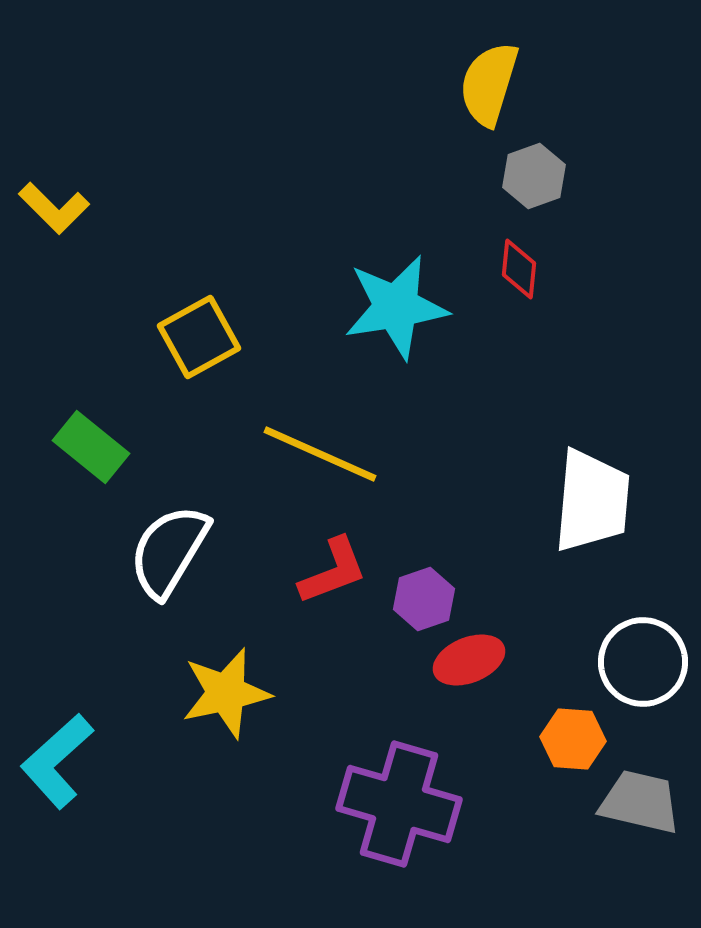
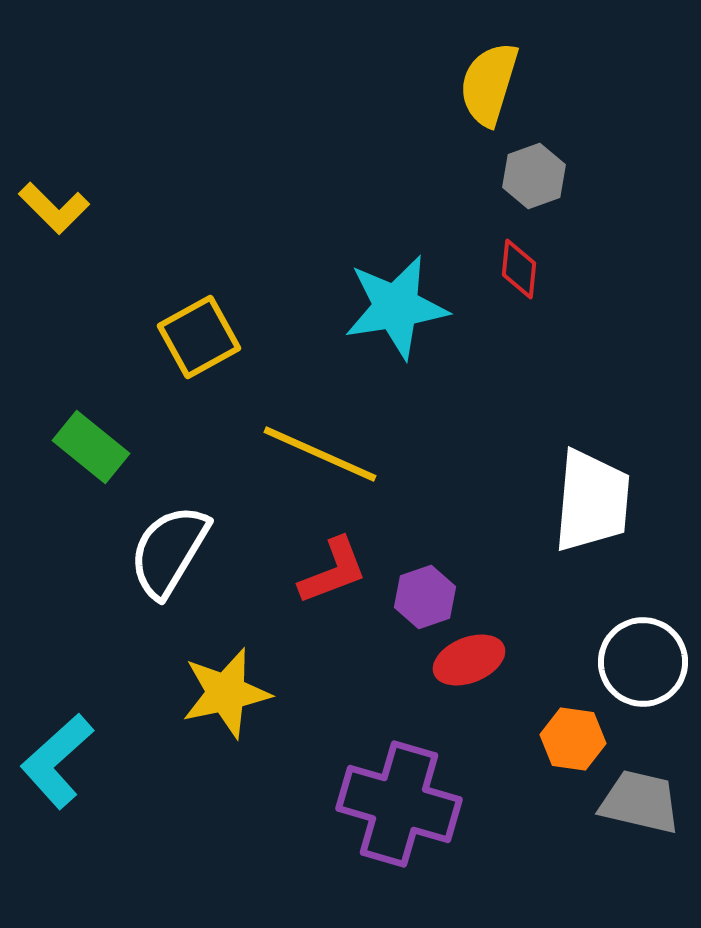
purple hexagon: moved 1 px right, 2 px up
orange hexagon: rotated 4 degrees clockwise
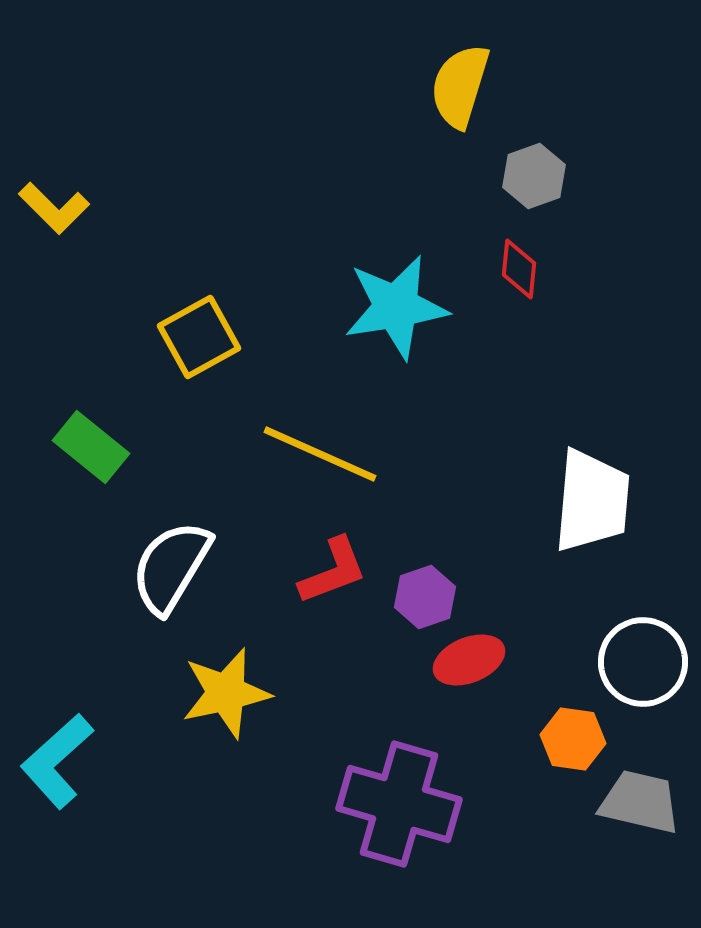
yellow semicircle: moved 29 px left, 2 px down
white semicircle: moved 2 px right, 16 px down
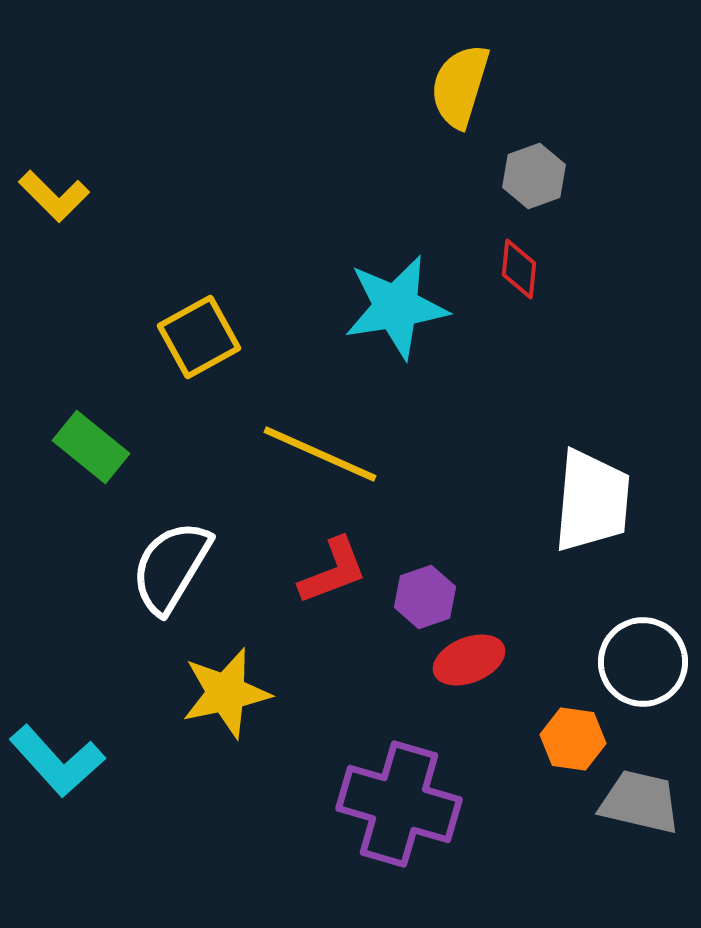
yellow L-shape: moved 12 px up
cyan L-shape: rotated 90 degrees counterclockwise
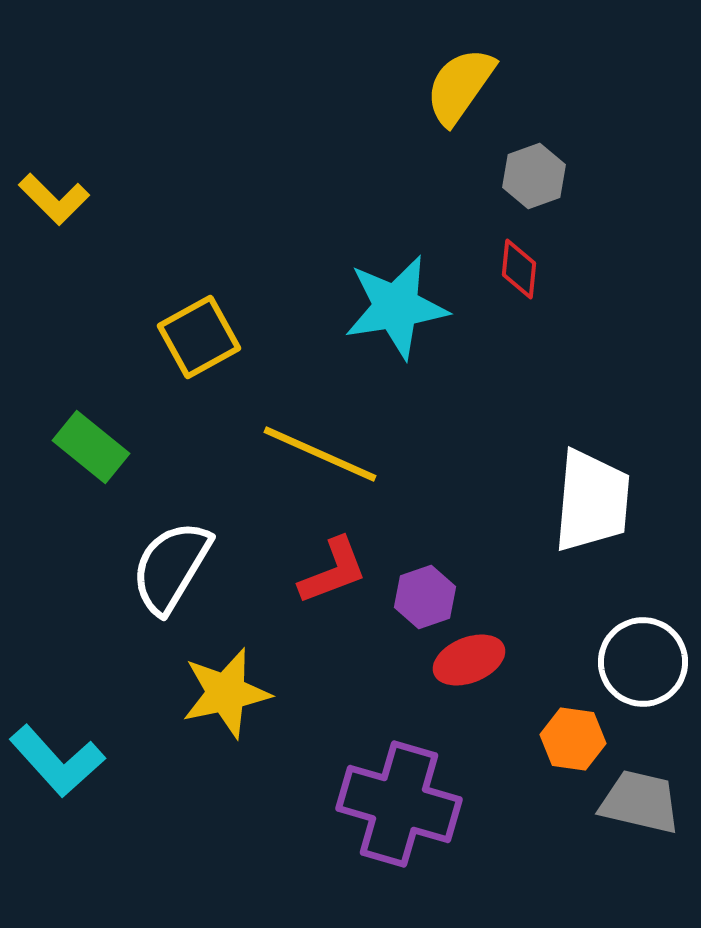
yellow semicircle: rotated 18 degrees clockwise
yellow L-shape: moved 3 px down
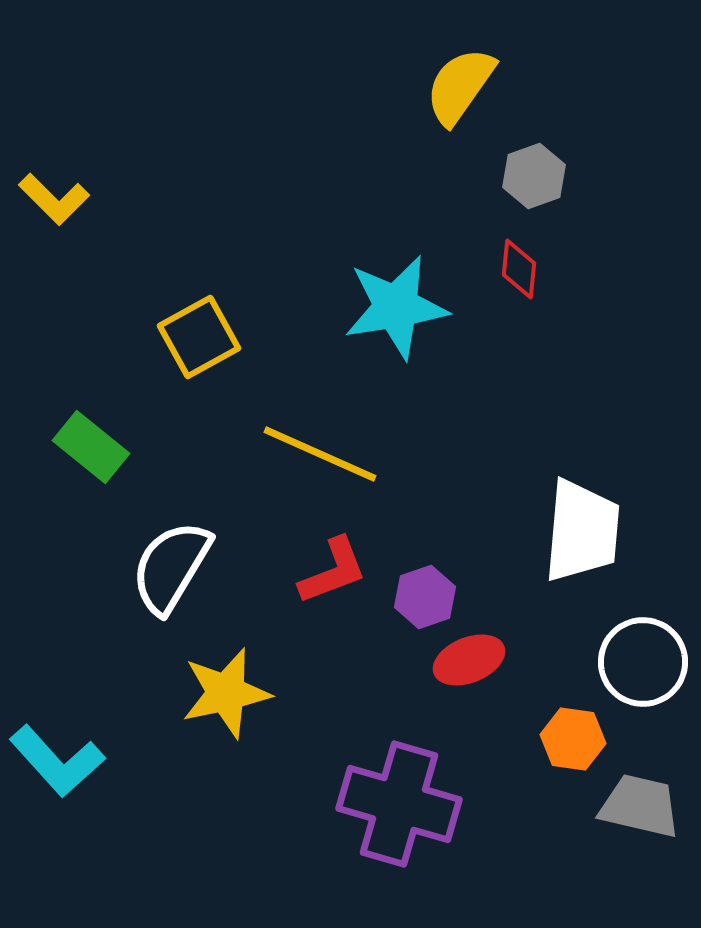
white trapezoid: moved 10 px left, 30 px down
gray trapezoid: moved 4 px down
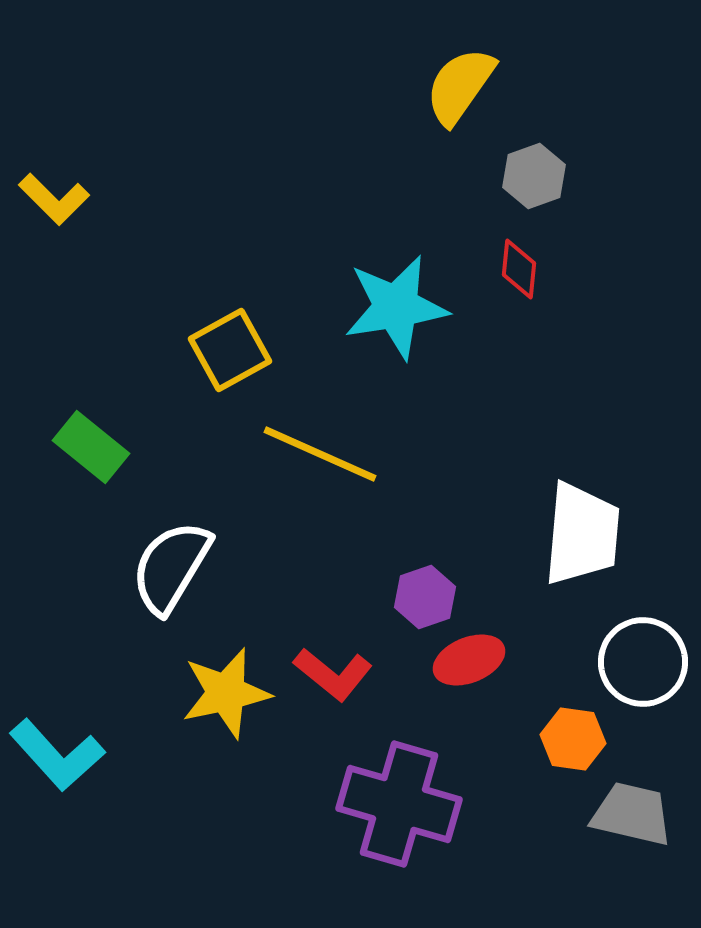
yellow square: moved 31 px right, 13 px down
white trapezoid: moved 3 px down
red L-shape: moved 103 px down; rotated 60 degrees clockwise
cyan L-shape: moved 6 px up
gray trapezoid: moved 8 px left, 8 px down
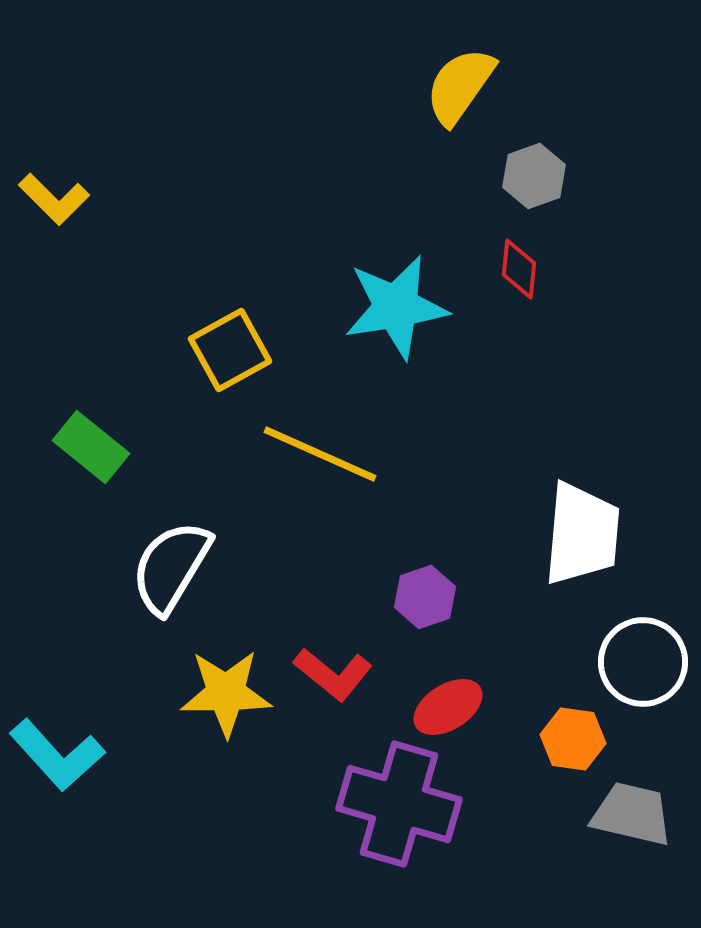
red ellipse: moved 21 px left, 47 px down; rotated 10 degrees counterclockwise
yellow star: rotated 12 degrees clockwise
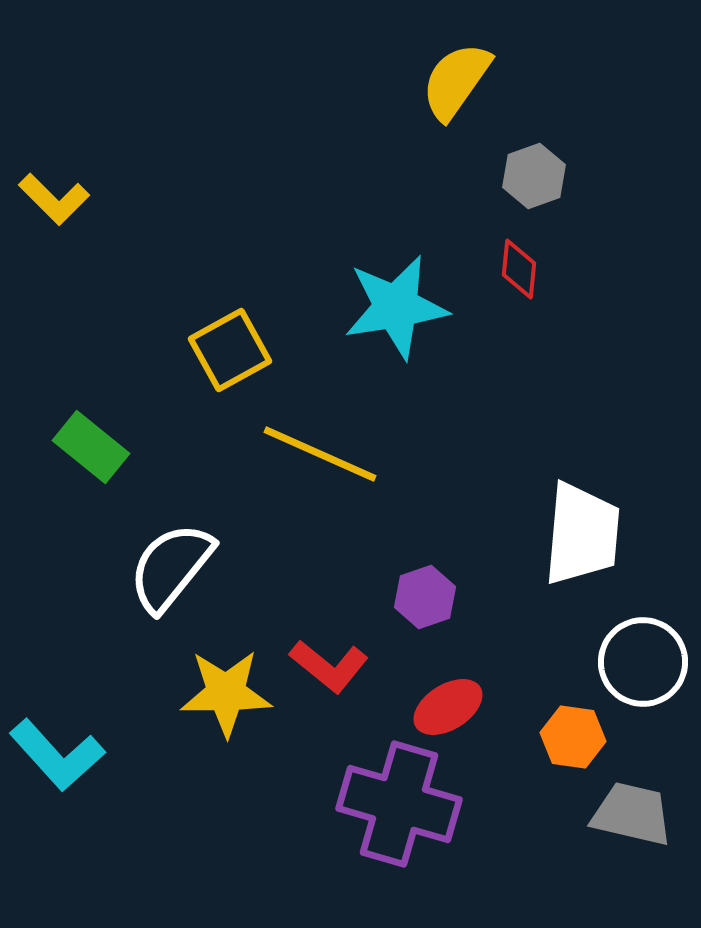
yellow semicircle: moved 4 px left, 5 px up
white semicircle: rotated 8 degrees clockwise
red L-shape: moved 4 px left, 8 px up
orange hexagon: moved 2 px up
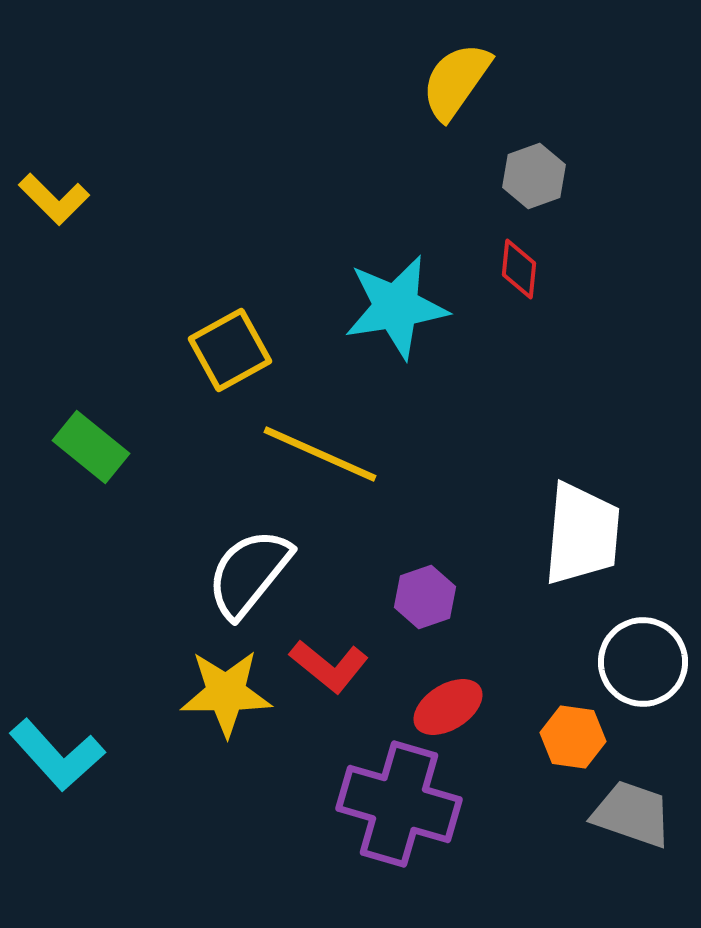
white semicircle: moved 78 px right, 6 px down
gray trapezoid: rotated 6 degrees clockwise
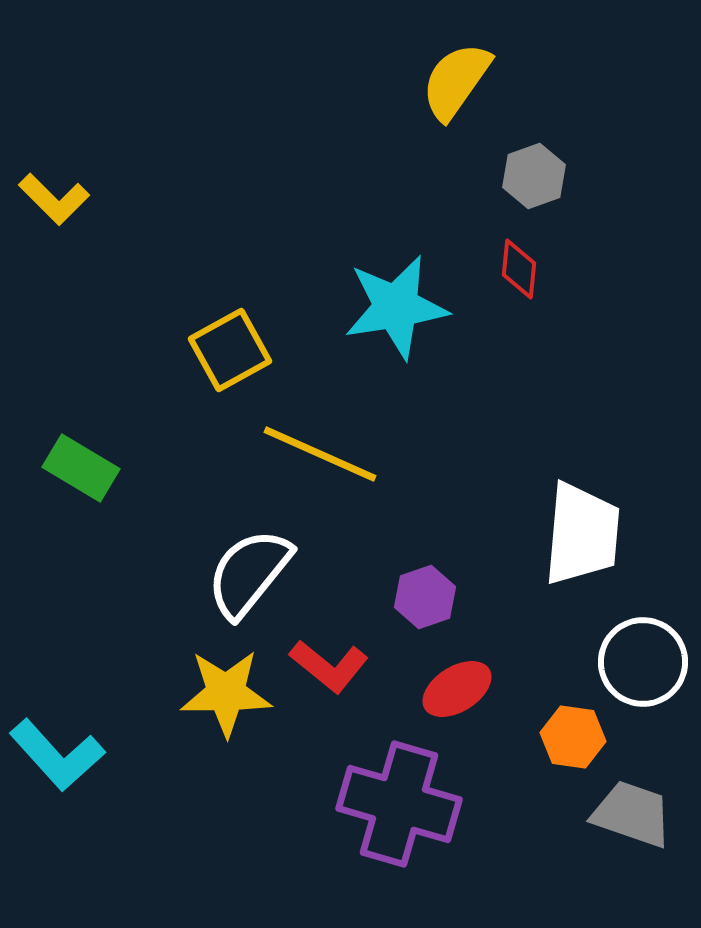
green rectangle: moved 10 px left, 21 px down; rotated 8 degrees counterclockwise
red ellipse: moved 9 px right, 18 px up
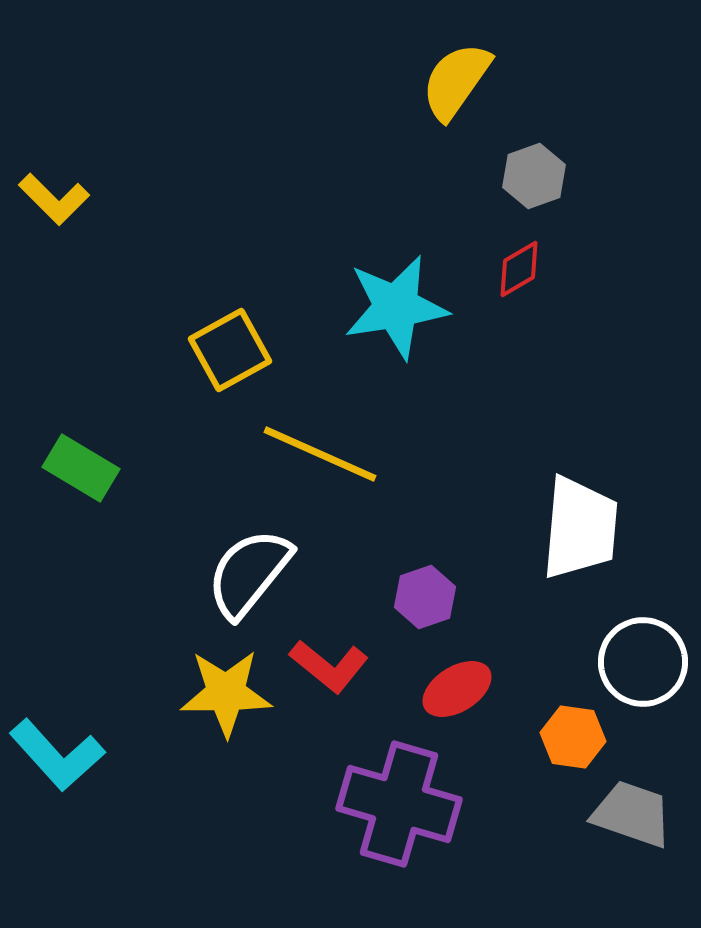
red diamond: rotated 54 degrees clockwise
white trapezoid: moved 2 px left, 6 px up
